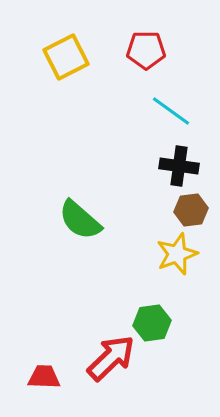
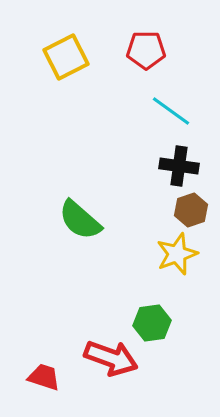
brown hexagon: rotated 12 degrees counterclockwise
red arrow: rotated 64 degrees clockwise
red trapezoid: rotated 16 degrees clockwise
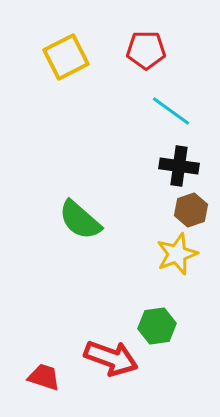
green hexagon: moved 5 px right, 3 px down
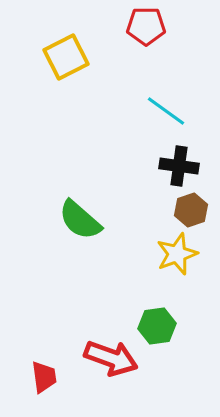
red pentagon: moved 24 px up
cyan line: moved 5 px left
red trapezoid: rotated 64 degrees clockwise
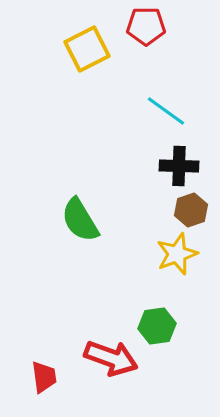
yellow square: moved 21 px right, 8 px up
black cross: rotated 6 degrees counterclockwise
green semicircle: rotated 18 degrees clockwise
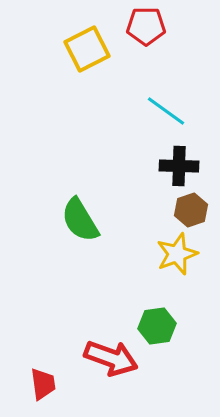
red trapezoid: moved 1 px left, 7 px down
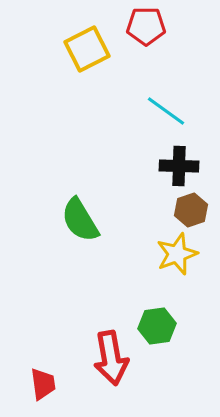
red arrow: rotated 60 degrees clockwise
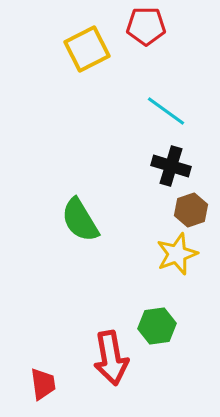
black cross: moved 8 px left; rotated 15 degrees clockwise
